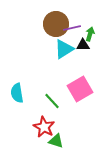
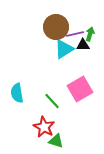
brown circle: moved 3 px down
purple line: moved 3 px right, 6 px down
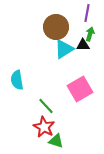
purple line: moved 12 px right, 21 px up; rotated 66 degrees counterclockwise
cyan semicircle: moved 13 px up
green line: moved 6 px left, 5 px down
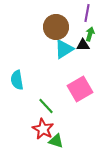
red star: moved 1 px left, 2 px down
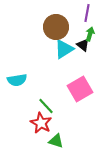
black triangle: rotated 40 degrees clockwise
cyan semicircle: rotated 90 degrees counterclockwise
red star: moved 2 px left, 6 px up
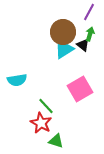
purple line: moved 2 px right, 1 px up; rotated 18 degrees clockwise
brown circle: moved 7 px right, 5 px down
